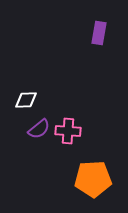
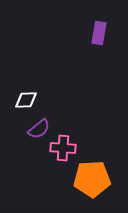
pink cross: moved 5 px left, 17 px down
orange pentagon: moved 1 px left
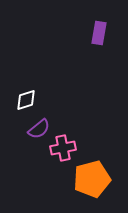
white diamond: rotated 15 degrees counterclockwise
pink cross: rotated 15 degrees counterclockwise
orange pentagon: rotated 12 degrees counterclockwise
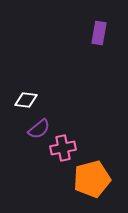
white diamond: rotated 25 degrees clockwise
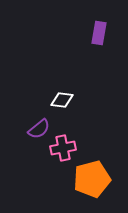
white diamond: moved 36 px right
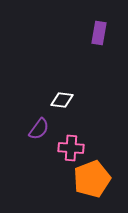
purple semicircle: rotated 15 degrees counterclockwise
pink cross: moved 8 px right; rotated 15 degrees clockwise
orange pentagon: rotated 6 degrees counterclockwise
